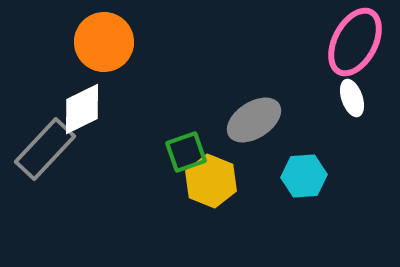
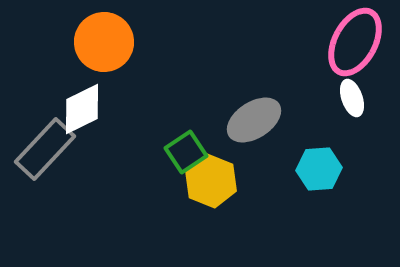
green square: rotated 15 degrees counterclockwise
cyan hexagon: moved 15 px right, 7 px up
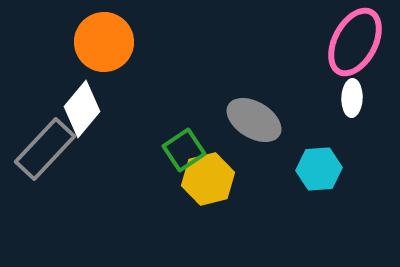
white ellipse: rotated 21 degrees clockwise
white diamond: rotated 24 degrees counterclockwise
gray ellipse: rotated 64 degrees clockwise
green square: moved 2 px left, 2 px up
yellow hexagon: moved 3 px left, 2 px up; rotated 24 degrees clockwise
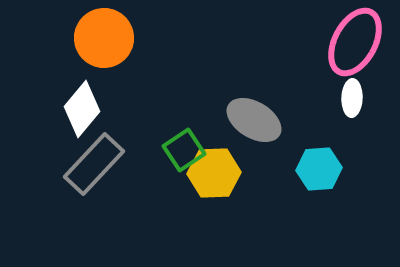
orange circle: moved 4 px up
gray rectangle: moved 49 px right, 15 px down
yellow hexagon: moved 6 px right, 6 px up; rotated 12 degrees clockwise
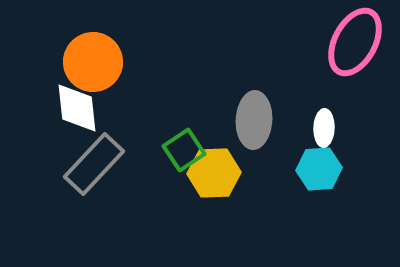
orange circle: moved 11 px left, 24 px down
white ellipse: moved 28 px left, 30 px down
white diamond: moved 5 px left, 1 px up; rotated 46 degrees counterclockwise
gray ellipse: rotated 62 degrees clockwise
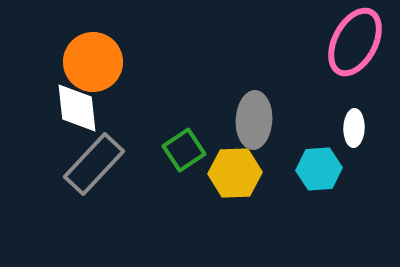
white ellipse: moved 30 px right
yellow hexagon: moved 21 px right
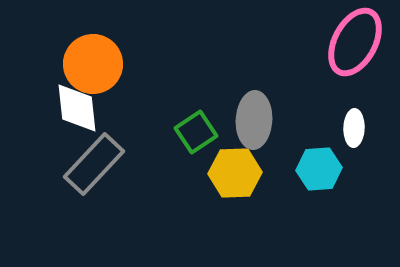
orange circle: moved 2 px down
green square: moved 12 px right, 18 px up
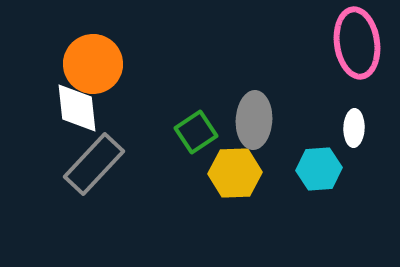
pink ellipse: moved 2 px right, 1 px down; rotated 36 degrees counterclockwise
